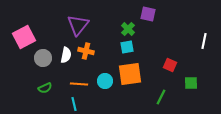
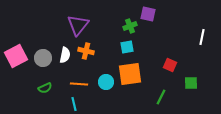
green cross: moved 2 px right, 3 px up; rotated 24 degrees clockwise
pink square: moved 8 px left, 19 px down
white line: moved 2 px left, 4 px up
white semicircle: moved 1 px left
cyan circle: moved 1 px right, 1 px down
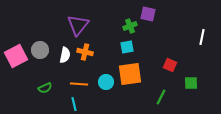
orange cross: moved 1 px left, 1 px down
gray circle: moved 3 px left, 8 px up
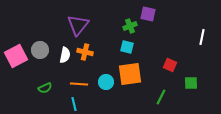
cyan square: rotated 24 degrees clockwise
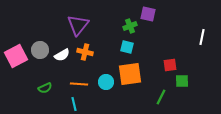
white semicircle: moved 3 px left; rotated 49 degrees clockwise
red square: rotated 32 degrees counterclockwise
green square: moved 9 px left, 2 px up
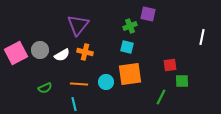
pink square: moved 3 px up
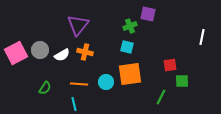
green semicircle: rotated 32 degrees counterclockwise
